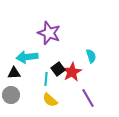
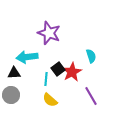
purple line: moved 3 px right, 2 px up
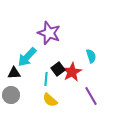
cyan arrow: rotated 40 degrees counterclockwise
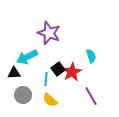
cyan arrow: rotated 20 degrees clockwise
gray circle: moved 12 px right
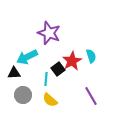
red star: moved 11 px up
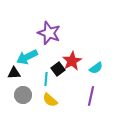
cyan semicircle: moved 5 px right, 12 px down; rotated 72 degrees clockwise
purple line: rotated 42 degrees clockwise
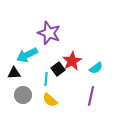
cyan arrow: moved 2 px up
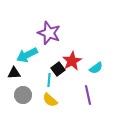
cyan line: moved 3 px right, 1 px down
purple line: moved 3 px left, 1 px up; rotated 24 degrees counterclockwise
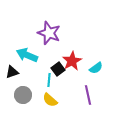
cyan arrow: rotated 50 degrees clockwise
black triangle: moved 2 px left, 1 px up; rotated 16 degrees counterclockwise
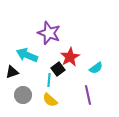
red star: moved 2 px left, 4 px up
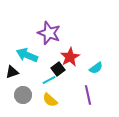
cyan line: rotated 56 degrees clockwise
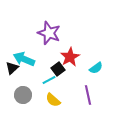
cyan arrow: moved 3 px left, 4 px down
black triangle: moved 4 px up; rotated 24 degrees counterclockwise
yellow semicircle: moved 3 px right
